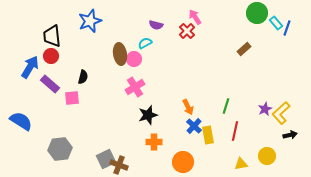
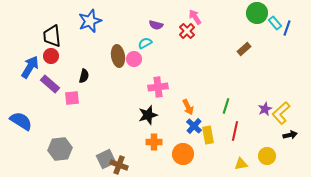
cyan rectangle: moved 1 px left
brown ellipse: moved 2 px left, 2 px down
black semicircle: moved 1 px right, 1 px up
pink cross: moved 23 px right; rotated 24 degrees clockwise
orange circle: moved 8 px up
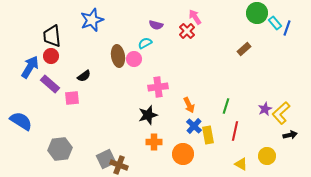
blue star: moved 2 px right, 1 px up
black semicircle: rotated 40 degrees clockwise
orange arrow: moved 1 px right, 2 px up
yellow triangle: rotated 40 degrees clockwise
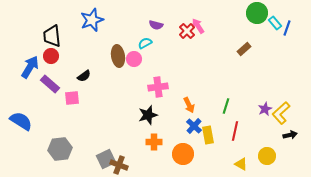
pink arrow: moved 3 px right, 9 px down
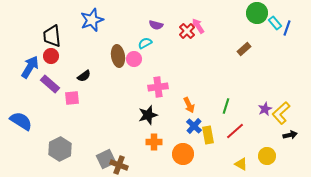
red line: rotated 36 degrees clockwise
gray hexagon: rotated 20 degrees counterclockwise
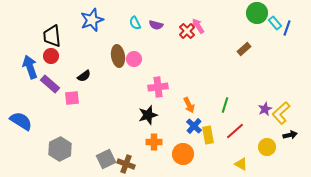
cyan semicircle: moved 10 px left, 20 px up; rotated 88 degrees counterclockwise
blue arrow: rotated 50 degrees counterclockwise
green line: moved 1 px left, 1 px up
yellow circle: moved 9 px up
brown cross: moved 7 px right, 1 px up
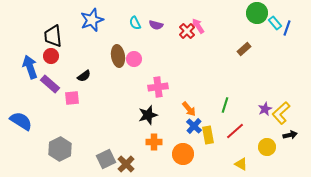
black trapezoid: moved 1 px right
orange arrow: moved 4 px down; rotated 14 degrees counterclockwise
brown cross: rotated 24 degrees clockwise
